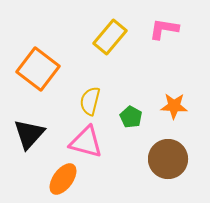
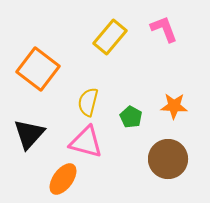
pink L-shape: rotated 60 degrees clockwise
yellow semicircle: moved 2 px left, 1 px down
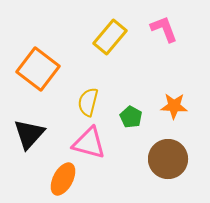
pink triangle: moved 3 px right, 1 px down
orange ellipse: rotated 8 degrees counterclockwise
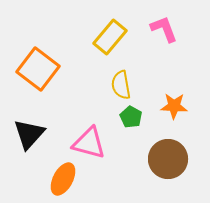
yellow semicircle: moved 33 px right, 17 px up; rotated 24 degrees counterclockwise
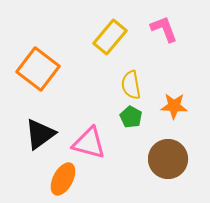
yellow semicircle: moved 10 px right
black triangle: moved 11 px right; rotated 12 degrees clockwise
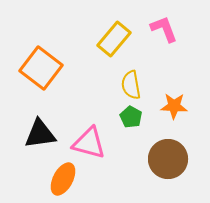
yellow rectangle: moved 4 px right, 2 px down
orange square: moved 3 px right, 1 px up
black triangle: rotated 28 degrees clockwise
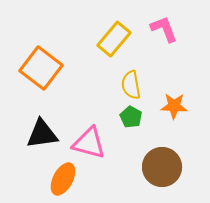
black triangle: moved 2 px right
brown circle: moved 6 px left, 8 px down
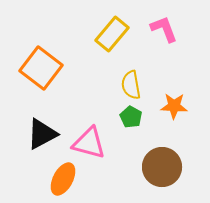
yellow rectangle: moved 2 px left, 5 px up
black triangle: rotated 20 degrees counterclockwise
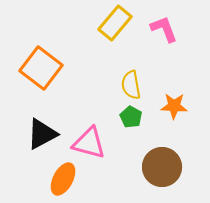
yellow rectangle: moved 3 px right, 11 px up
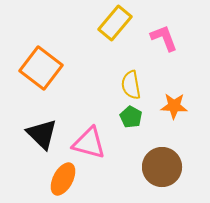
pink L-shape: moved 9 px down
black triangle: rotated 48 degrees counterclockwise
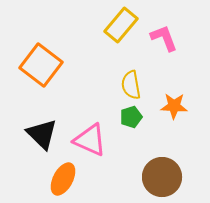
yellow rectangle: moved 6 px right, 2 px down
orange square: moved 3 px up
green pentagon: rotated 25 degrees clockwise
pink triangle: moved 1 px right, 3 px up; rotated 9 degrees clockwise
brown circle: moved 10 px down
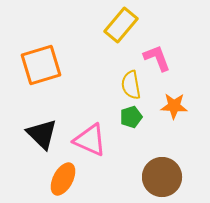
pink L-shape: moved 7 px left, 20 px down
orange square: rotated 36 degrees clockwise
